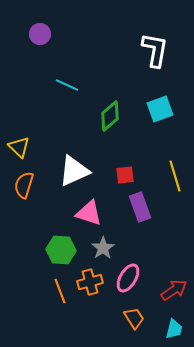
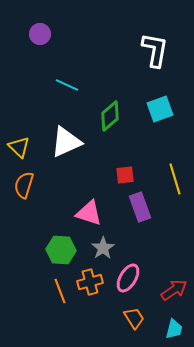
white triangle: moved 8 px left, 29 px up
yellow line: moved 3 px down
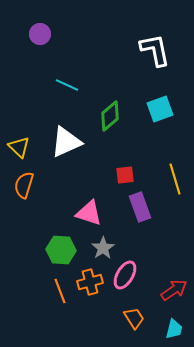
white L-shape: rotated 21 degrees counterclockwise
pink ellipse: moved 3 px left, 3 px up
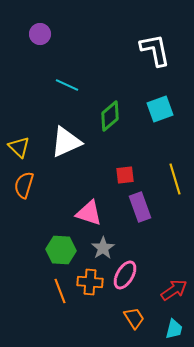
orange cross: rotated 20 degrees clockwise
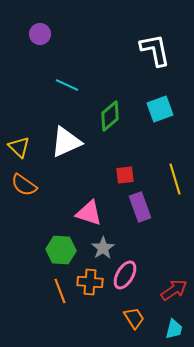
orange semicircle: rotated 72 degrees counterclockwise
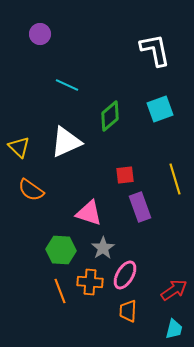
orange semicircle: moved 7 px right, 5 px down
orange trapezoid: moved 6 px left, 7 px up; rotated 145 degrees counterclockwise
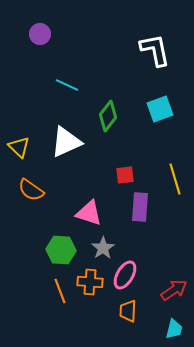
green diamond: moved 2 px left; rotated 12 degrees counterclockwise
purple rectangle: rotated 24 degrees clockwise
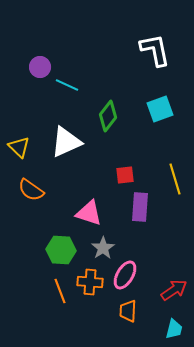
purple circle: moved 33 px down
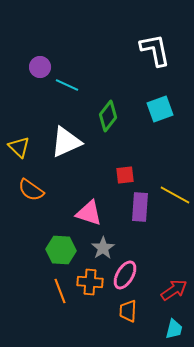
yellow line: moved 16 px down; rotated 44 degrees counterclockwise
